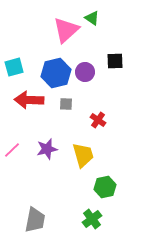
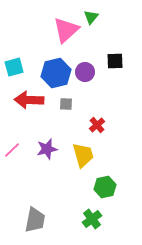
green triangle: moved 1 px left, 1 px up; rotated 35 degrees clockwise
red cross: moved 1 px left, 5 px down; rotated 14 degrees clockwise
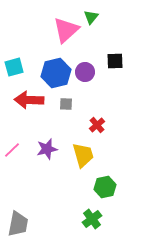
gray trapezoid: moved 17 px left, 4 px down
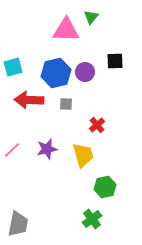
pink triangle: rotated 44 degrees clockwise
cyan square: moved 1 px left
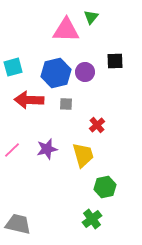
gray trapezoid: rotated 88 degrees counterclockwise
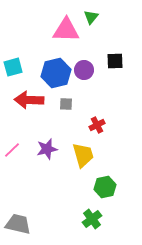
purple circle: moved 1 px left, 2 px up
red cross: rotated 14 degrees clockwise
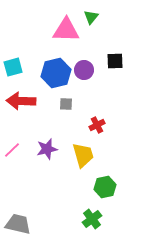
red arrow: moved 8 px left, 1 px down
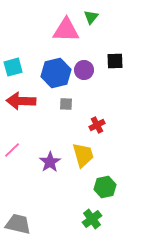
purple star: moved 3 px right, 13 px down; rotated 20 degrees counterclockwise
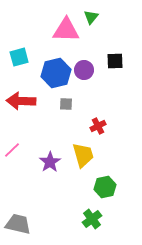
cyan square: moved 6 px right, 10 px up
red cross: moved 1 px right, 1 px down
